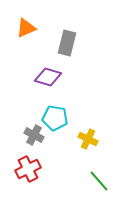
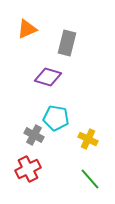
orange triangle: moved 1 px right, 1 px down
cyan pentagon: moved 1 px right
green line: moved 9 px left, 2 px up
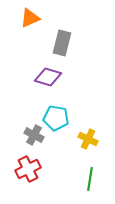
orange triangle: moved 3 px right, 11 px up
gray rectangle: moved 5 px left
green line: rotated 50 degrees clockwise
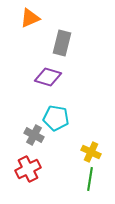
yellow cross: moved 3 px right, 13 px down
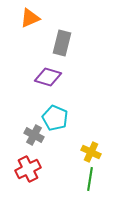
cyan pentagon: moved 1 px left; rotated 15 degrees clockwise
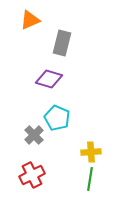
orange triangle: moved 2 px down
purple diamond: moved 1 px right, 2 px down
cyan pentagon: moved 2 px right
gray cross: rotated 18 degrees clockwise
yellow cross: rotated 30 degrees counterclockwise
red cross: moved 4 px right, 6 px down
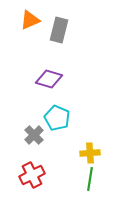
gray rectangle: moved 3 px left, 13 px up
yellow cross: moved 1 px left, 1 px down
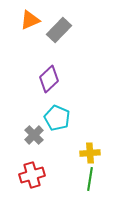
gray rectangle: rotated 30 degrees clockwise
purple diamond: rotated 60 degrees counterclockwise
red cross: rotated 10 degrees clockwise
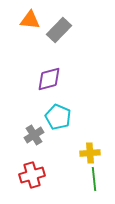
orange triangle: rotated 30 degrees clockwise
purple diamond: rotated 28 degrees clockwise
cyan pentagon: moved 1 px right, 1 px up
gray cross: rotated 12 degrees clockwise
green line: moved 4 px right; rotated 15 degrees counterclockwise
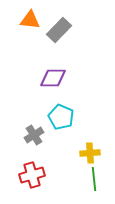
purple diamond: moved 4 px right, 1 px up; rotated 16 degrees clockwise
cyan pentagon: moved 3 px right
